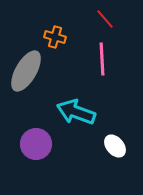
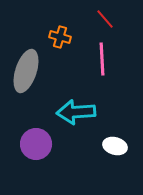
orange cross: moved 5 px right
gray ellipse: rotated 12 degrees counterclockwise
cyan arrow: rotated 24 degrees counterclockwise
white ellipse: rotated 35 degrees counterclockwise
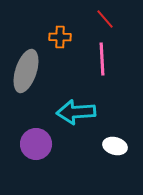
orange cross: rotated 15 degrees counterclockwise
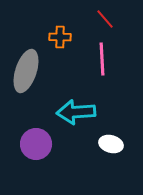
white ellipse: moved 4 px left, 2 px up
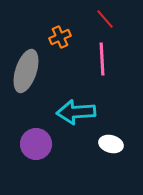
orange cross: rotated 25 degrees counterclockwise
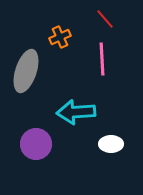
white ellipse: rotated 15 degrees counterclockwise
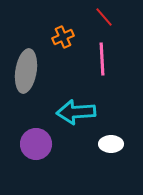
red line: moved 1 px left, 2 px up
orange cross: moved 3 px right
gray ellipse: rotated 9 degrees counterclockwise
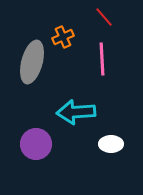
gray ellipse: moved 6 px right, 9 px up; rotated 6 degrees clockwise
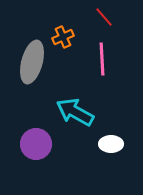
cyan arrow: moved 1 px left; rotated 33 degrees clockwise
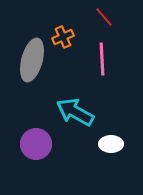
gray ellipse: moved 2 px up
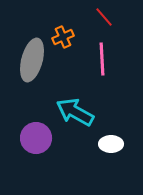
purple circle: moved 6 px up
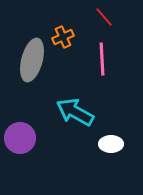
purple circle: moved 16 px left
